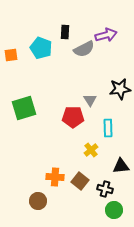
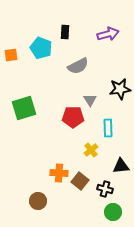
purple arrow: moved 2 px right, 1 px up
gray semicircle: moved 6 px left, 17 px down
orange cross: moved 4 px right, 4 px up
green circle: moved 1 px left, 2 px down
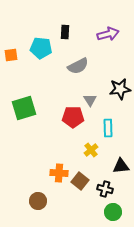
cyan pentagon: rotated 15 degrees counterclockwise
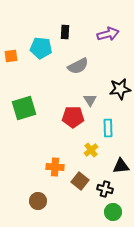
orange square: moved 1 px down
orange cross: moved 4 px left, 6 px up
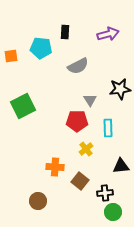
green square: moved 1 px left, 2 px up; rotated 10 degrees counterclockwise
red pentagon: moved 4 px right, 4 px down
yellow cross: moved 5 px left, 1 px up
black cross: moved 4 px down; rotated 21 degrees counterclockwise
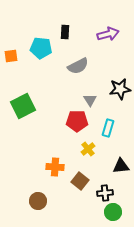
cyan rectangle: rotated 18 degrees clockwise
yellow cross: moved 2 px right
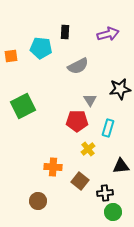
orange cross: moved 2 px left
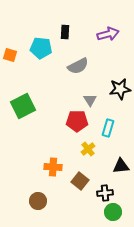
orange square: moved 1 px left, 1 px up; rotated 24 degrees clockwise
